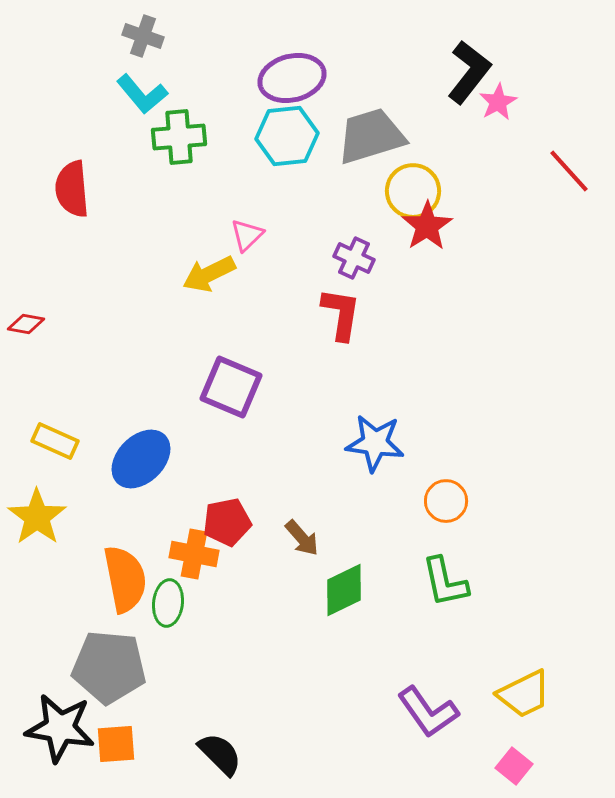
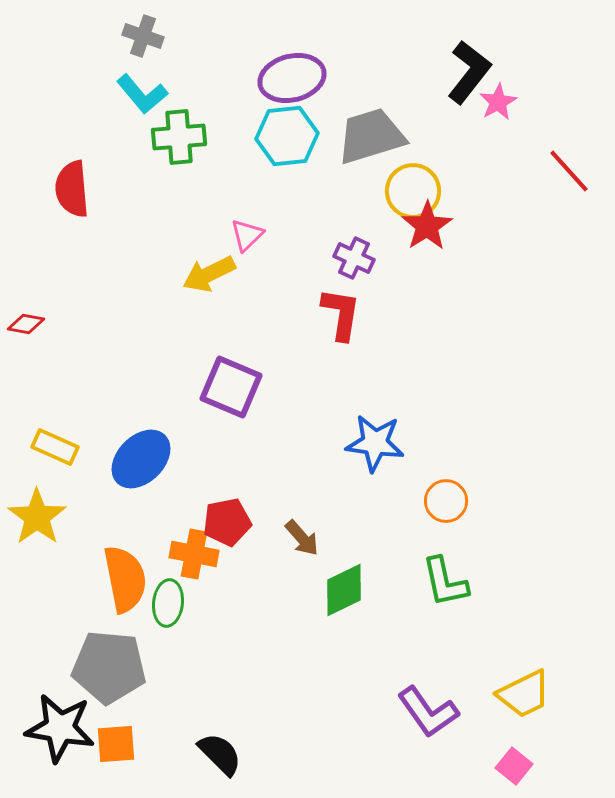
yellow rectangle: moved 6 px down
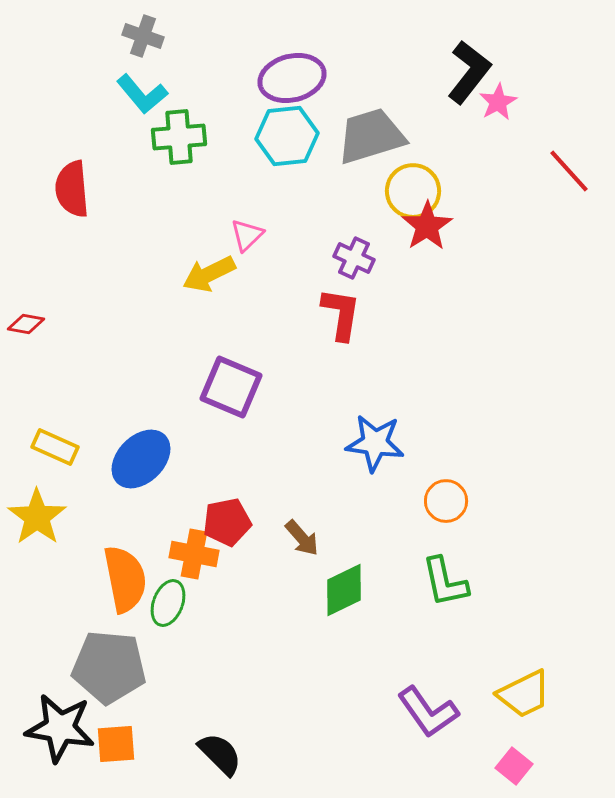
green ellipse: rotated 15 degrees clockwise
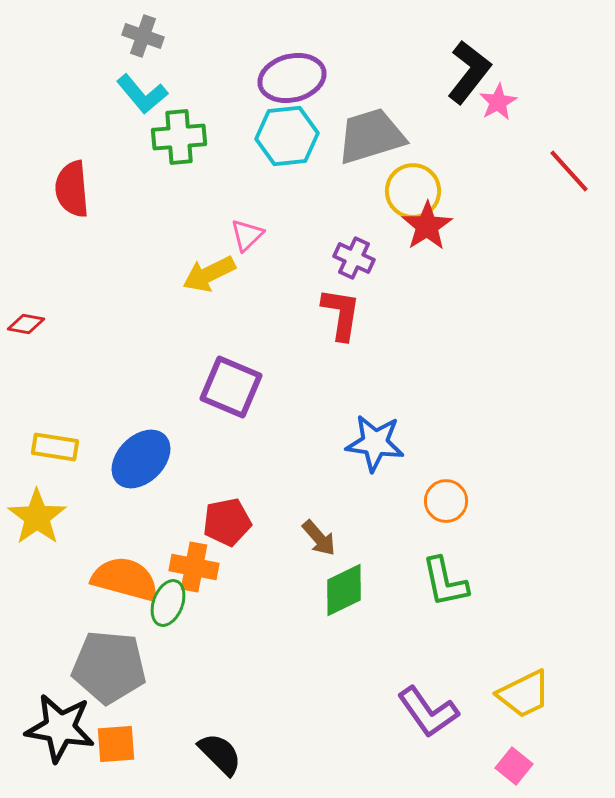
yellow rectangle: rotated 15 degrees counterclockwise
brown arrow: moved 17 px right
orange cross: moved 13 px down
orange semicircle: rotated 64 degrees counterclockwise
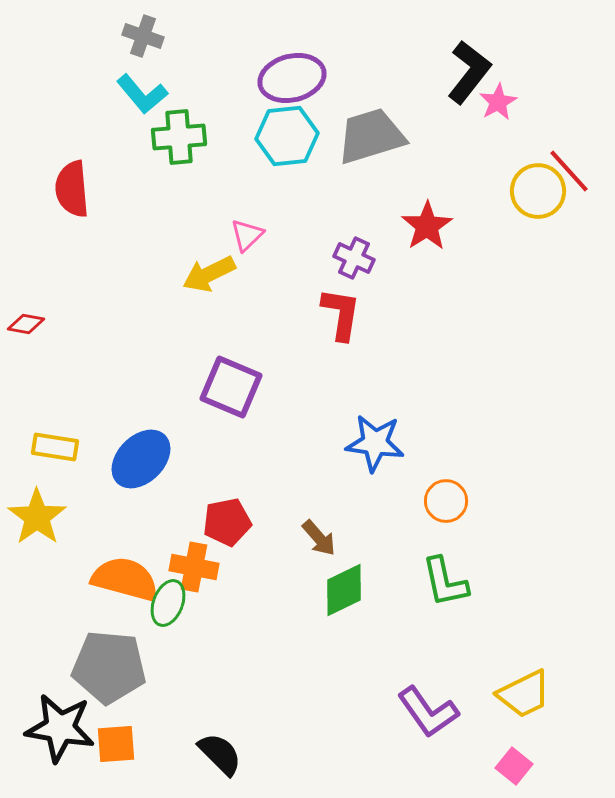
yellow circle: moved 125 px right
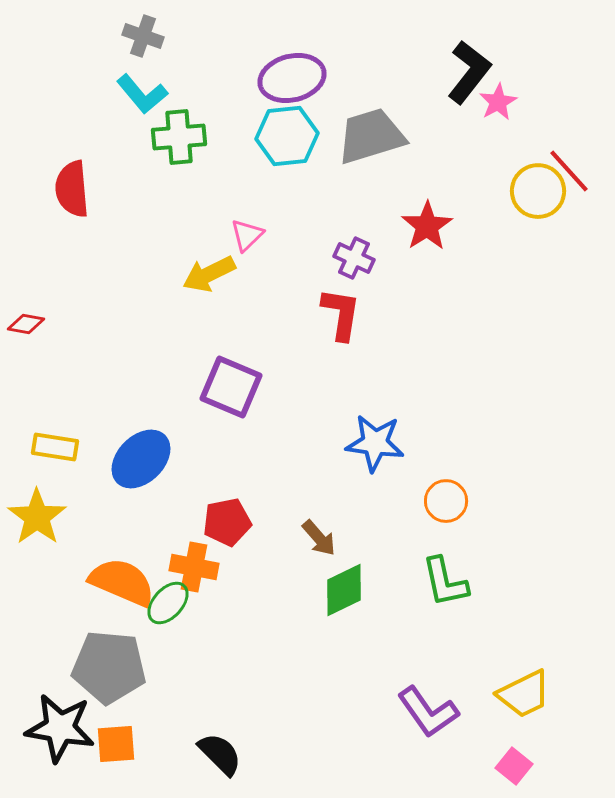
orange semicircle: moved 3 px left, 3 px down; rotated 8 degrees clockwise
green ellipse: rotated 21 degrees clockwise
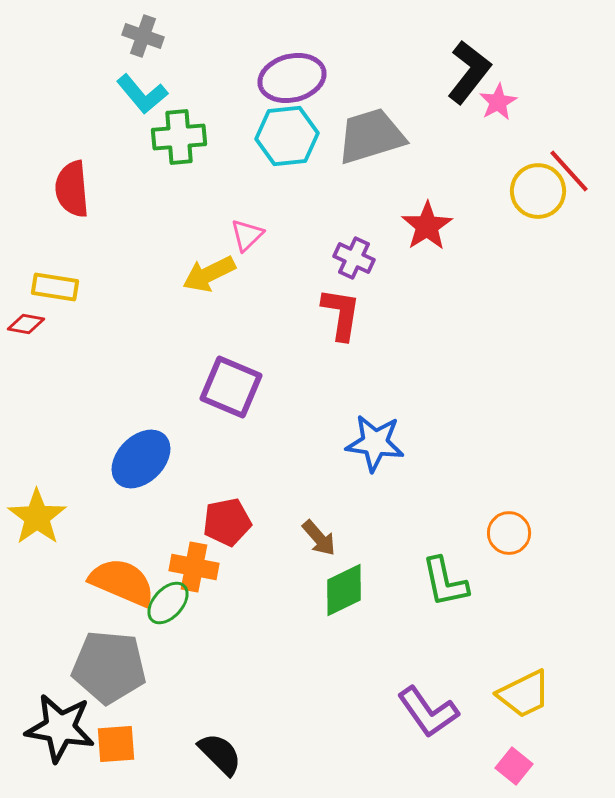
yellow rectangle: moved 160 px up
orange circle: moved 63 px right, 32 px down
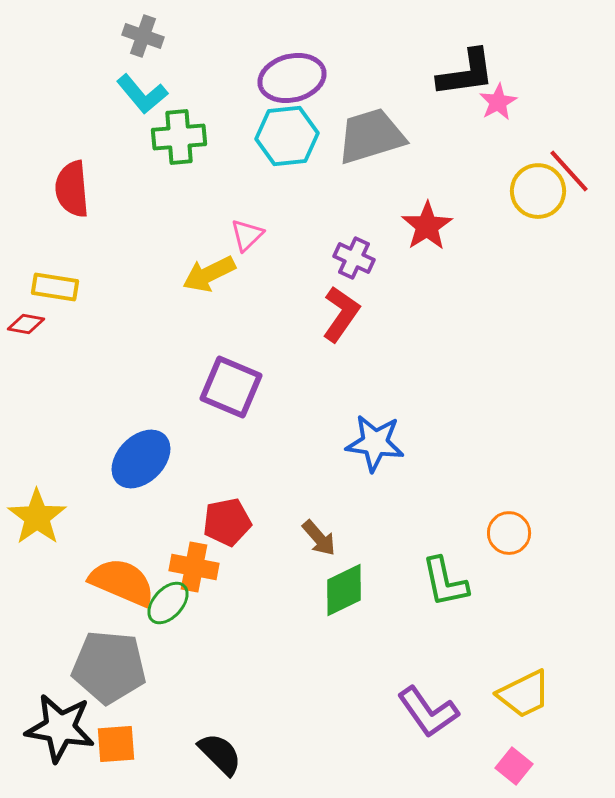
black L-shape: moved 3 px left, 1 px down; rotated 44 degrees clockwise
red L-shape: rotated 26 degrees clockwise
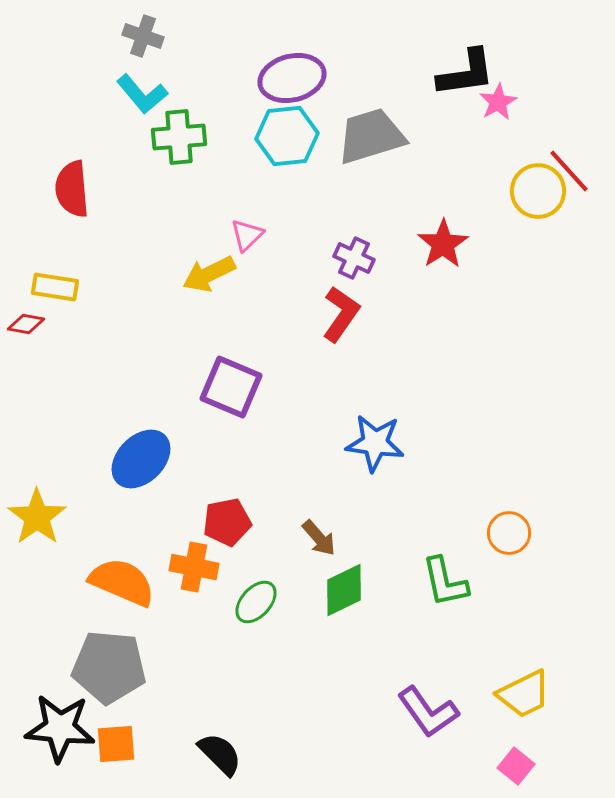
red star: moved 16 px right, 18 px down
green ellipse: moved 88 px right, 1 px up
black star: rotated 4 degrees counterclockwise
pink square: moved 2 px right
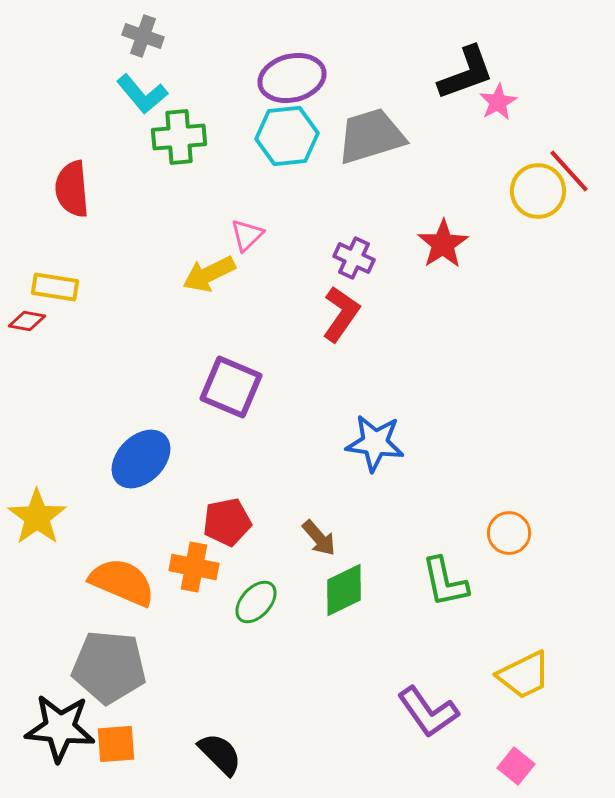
black L-shape: rotated 12 degrees counterclockwise
red diamond: moved 1 px right, 3 px up
yellow trapezoid: moved 19 px up
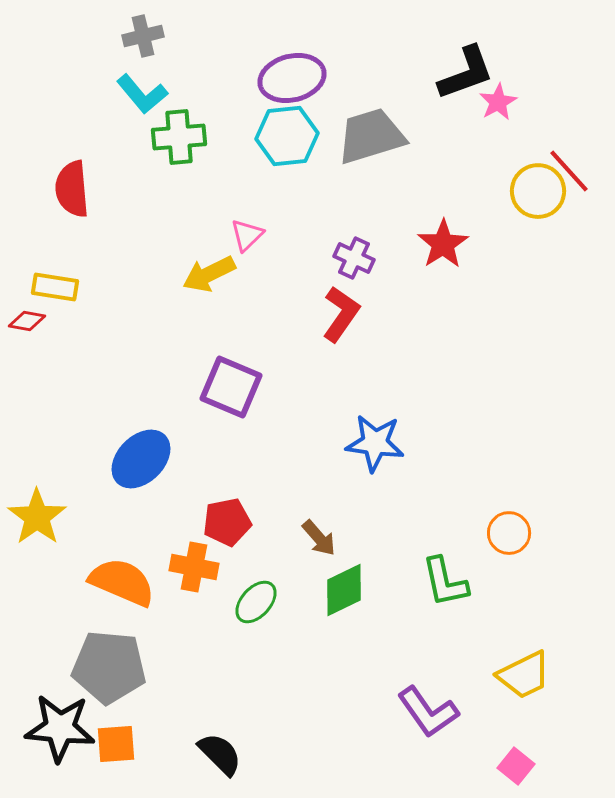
gray cross: rotated 33 degrees counterclockwise
